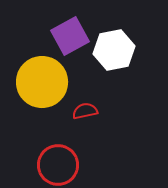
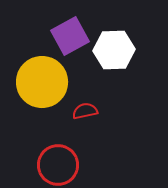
white hexagon: rotated 9 degrees clockwise
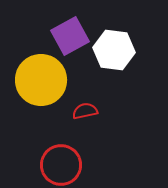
white hexagon: rotated 9 degrees clockwise
yellow circle: moved 1 px left, 2 px up
red circle: moved 3 px right
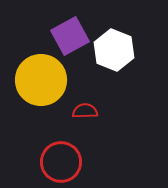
white hexagon: rotated 15 degrees clockwise
red semicircle: rotated 10 degrees clockwise
red circle: moved 3 px up
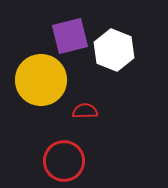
purple square: rotated 15 degrees clockwise
red circle: moved 3 px right, 1 px up
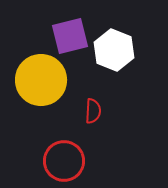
red semicircle: moved 8 px right; rotated 95 degrees clockwise
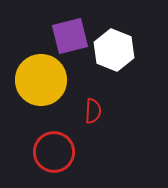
red circle: moved 10 px left, 9 px up
